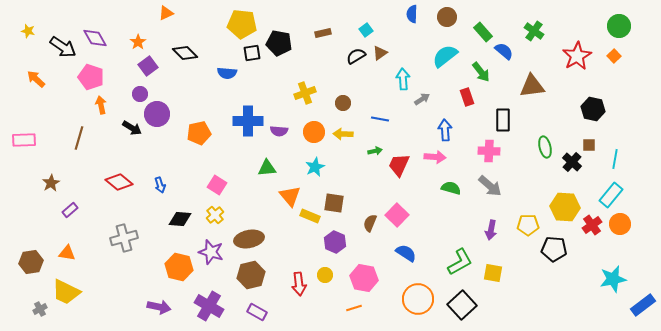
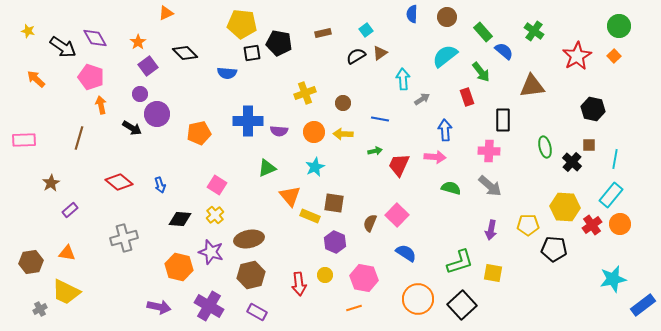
green triangle at (267, 168): rotated 18 degrees counterclockwise
green L-shape at (460, 262): rotated 12 degrees clockwise
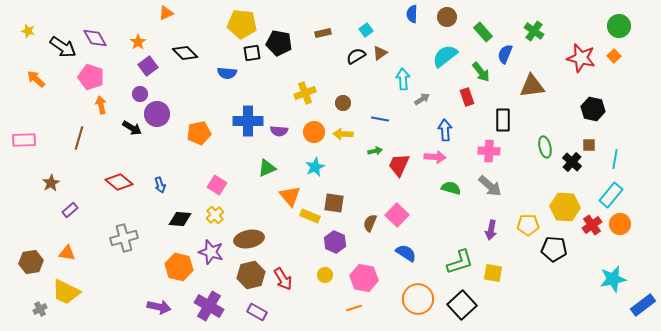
blue semicircle at (504, 51): moved 1 px right, 3 px down; rotated 108 degrees counterclockwise
red star at (577, 56): moved 4 px right, 2 px down; rotated 28 degrees counterclockwise
red arrow at (299, 284): moved 16 px left, 5 px up; rotated 25 degrees counterclockwise
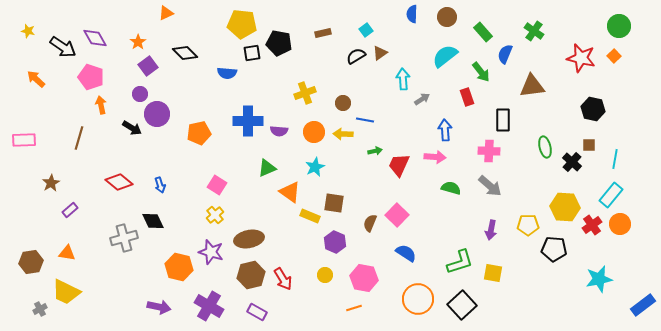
blue line at (380, 119): moved 15 px left, 1 px down
orange triangle at (290, 196): moved 4 px up; rotated 15 degrees counterclockwise
black diamond at (180, 219): moved 27 px left, 2 px down; rotated 60 degrees clockwise
cyan star at (613, 279): moved 14 px left
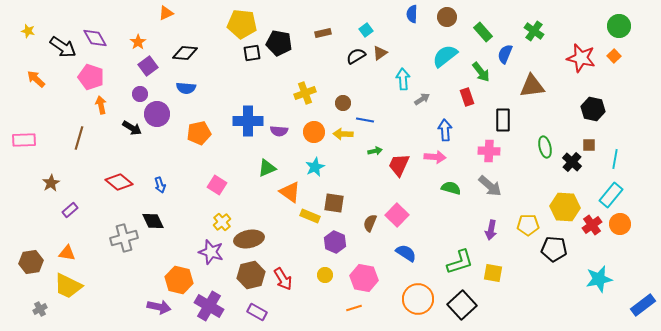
black diamond at (185, 53): rotated 40 degrees counterclockwise
blue semicircle at (227, 73): moved 41 px left, 15 px down
yellow cross at (215, 215): moved 7 px right, 7 px down
orange hexagon at (179, 267): moved 13 px down
yellow trapezoid at (66, 292): moved 2 px right, 6 px up
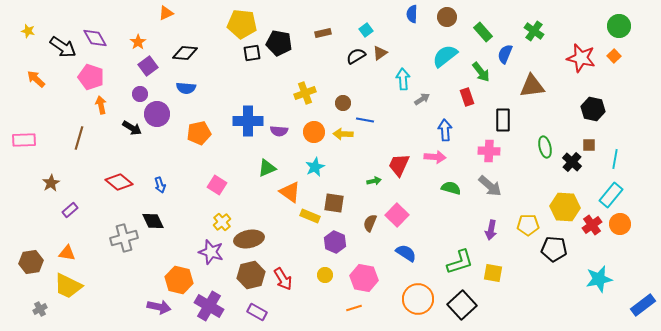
green arrow at (375, 151): moved 1 px left, 30 px down
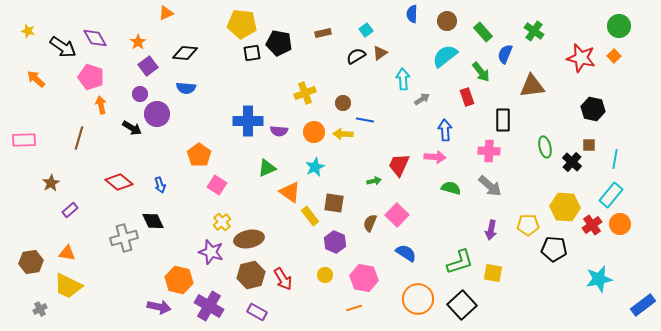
brown circle at (447, 17): moved 4 px down
orange pentagon at (199, 133): moved 22 px down; rotated 25 degrees counterclockwise
yellow rectangle at (310, 216): rotated 30 degrees clockwise
